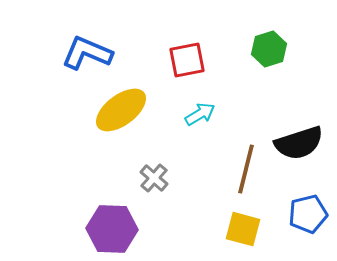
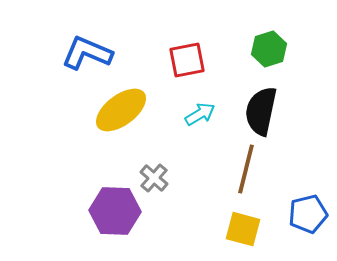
black semicircle: moved 38 px left, 32 px up; rotated 120 degrees clockwise
purple hexagon: moved 3 px right, 18 px up
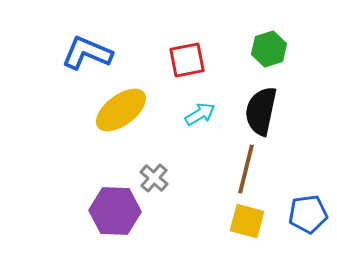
blue pentagon: rotated 6 degrees clockwise
yellow square: moved 4 px right, 8 px up
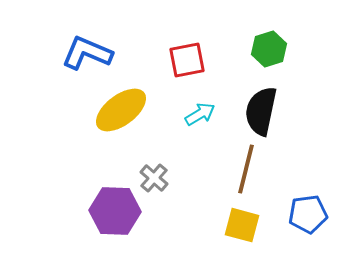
yellow square: moved 5 px left, 4 px down
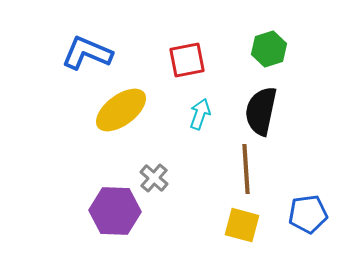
cyan arrow: rotated 40 degrees counterclockwise
brown line: rotated 18 degrees counterclockwise
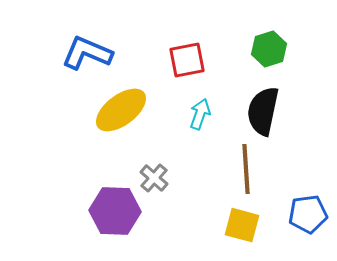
black semicircle: moved 2 px right
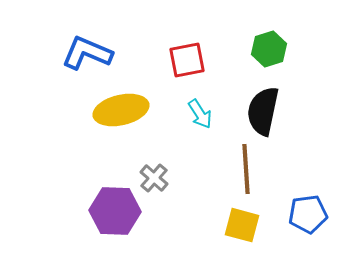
yellow ellipse: rotated 24 degrees clockwise
cyan arrow: rotated 128 degrees clockwise
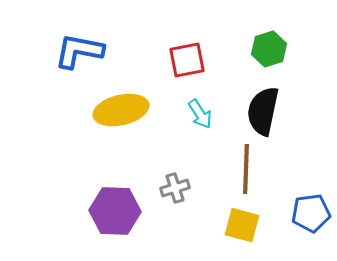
blue L-shape: moved 8 px left, 2 px up; rotated 12 degrees counterclockwise
brown line: rotated 6 degrees clockwise
gray cross: moved 21 px right, 10 px down; rotated 32 degrees clockwise
blue pentagon: moved 3 px right, 1 px up
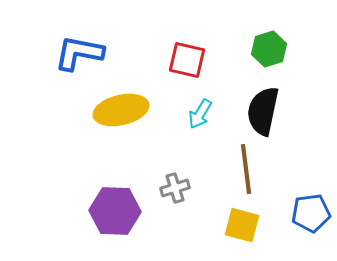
blue L-shape: moved 2 px down
red square: rotated 24 degrees clockwise
cyan arrow: rotated 64 degrees clockwise
brown line: rotated 9 degrees counterclockwise
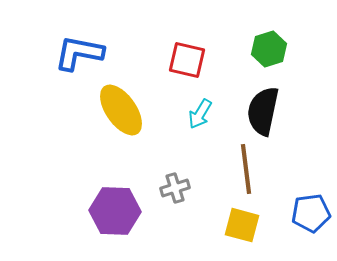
yellow ellipse: rotated 68 degrees clockwise
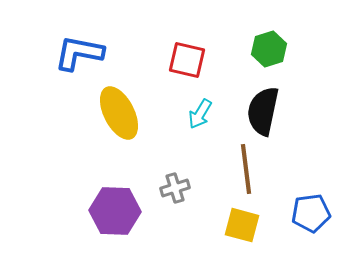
yellow ellipse: moved 2 px left, 3 px down; rotated 8 degrees clockwise
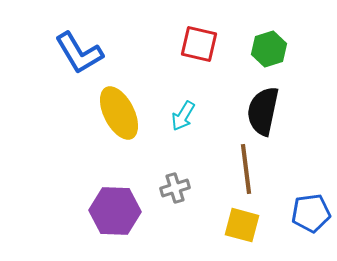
blue L-shape: rotated 132 degrees counterclockwise
red square: moved 12 px right, 16 px up
cyan arrow: moved 17 px left, 2 px down
